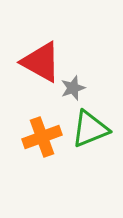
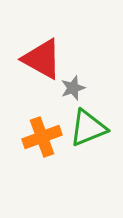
red triangle: moved 1 px right, 3 px up
green triangle: moved 2 px left, 1 px up
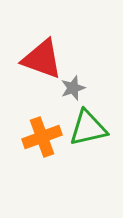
red triangle: rotated 9 degrees counterclockwise
green triangle: rotated 9 degrees clockwise
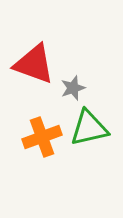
red triangle: moved 8 px left, 5 px down
green triangle: moved 1 px right
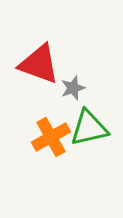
red triangle: moved 5 px right
orange cross: moved 9 px right; rotated 9 degrees counterclockwise
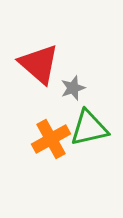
red triangle: rotated 21 degrees clockwise
orange cross: moved 2 px down
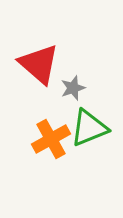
green triangle: rotated 9 degrees counterclockwise
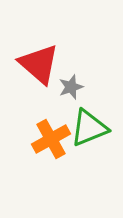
gray star: moved 2 px left, 1 px up
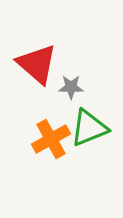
red triangle: moved 2 px left
gray star: rotated 20 degrees clockwise
